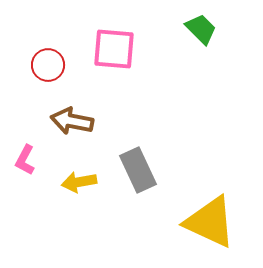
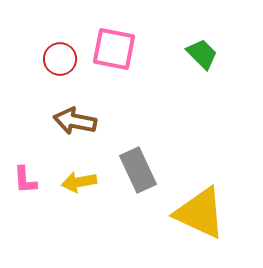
green trapezoid: moved 1 px right, 25 px down
pink square: rotated 6 degrees clockwise
red circle: moved 12 px right, 6 px up
brown arrow: moved 3 px right
pink L-shape: moved 20 px down; rotated 32 degrees counterclockwise
yellow triangle: moved 10 px left, 9 px up
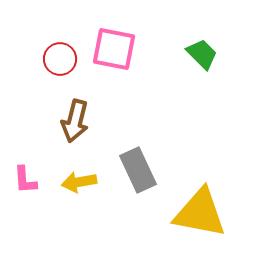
brown arrow: rotated 87 degrees counterclockwise
yellow triangle: rotated 14 degrees counterclockwise
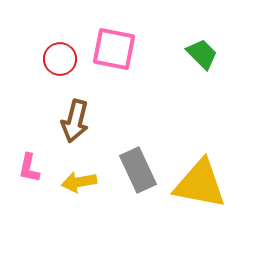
pink L-shape: moved 4 px right, 12 px up; rotated 16 degrees clockwise
yellow triangle: moved 29 px up
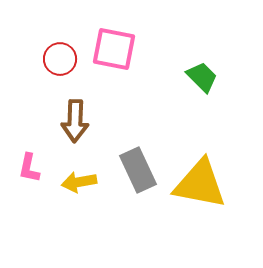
green trapezoid: moved 23 px down
brown arrow: rotated 12 degrees counterclockwise
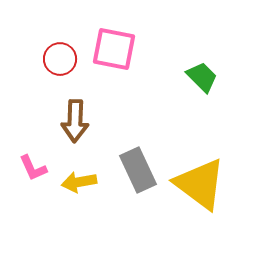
pink L-shape: moved 4 px right; rotated 36 degrees counterclockwise
yellow triangle: rotated 26 degrees clockwise
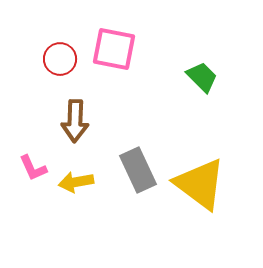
yellow arrow: moved 3 px left
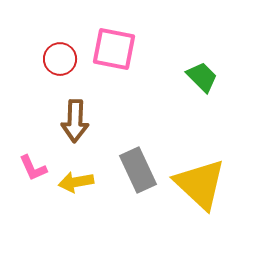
yellow triangle: rotated 6 degrees clockwise
